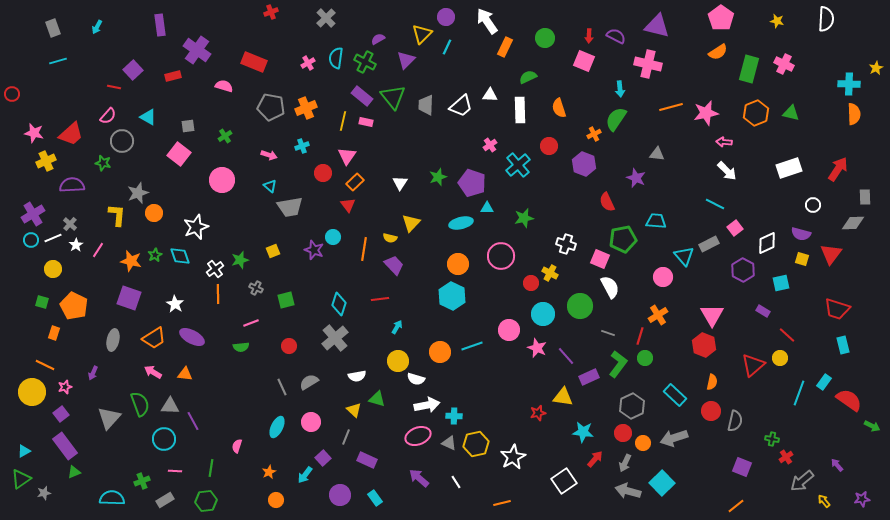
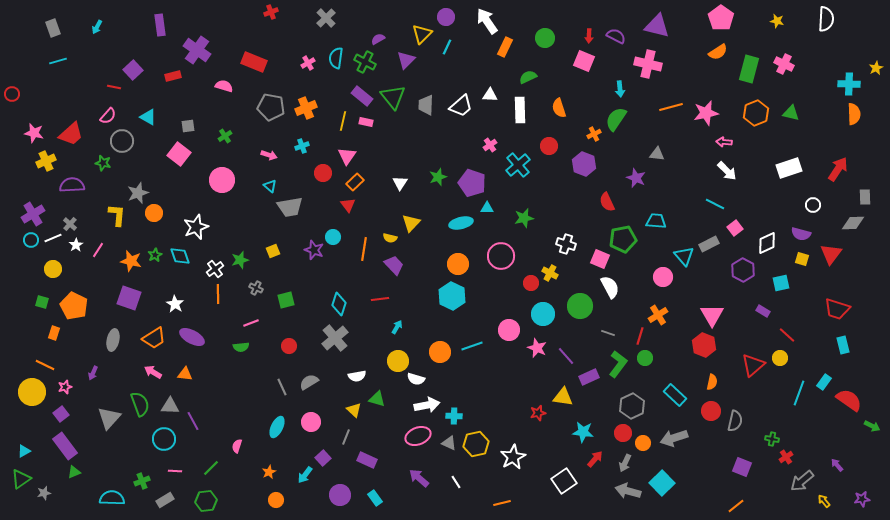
green line at (211, 468): rotated 36 degrees clockwise
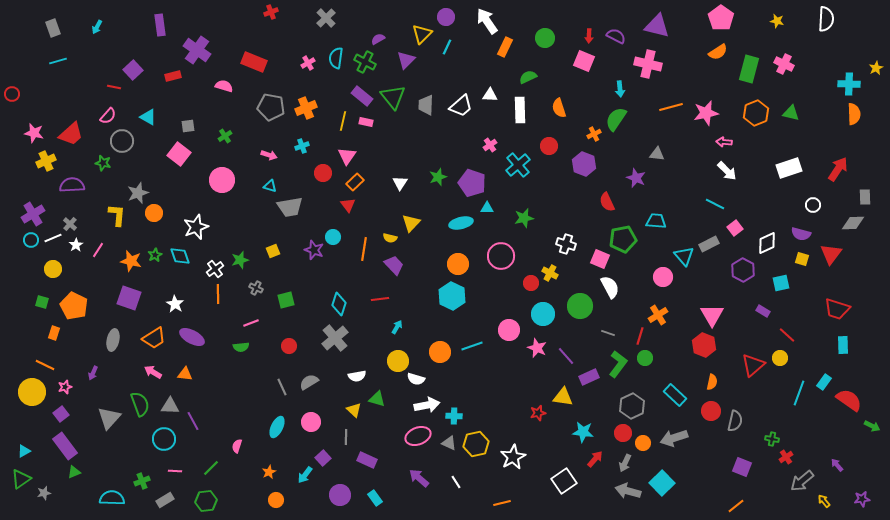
cyan triangle at (270, 186): rotated 24 degrees counterclockwise
cyan rectangle at (843, 345): rotated 12 degrees clockwise
gray line at (346, 437): rotated 21 degrees counterclockwise
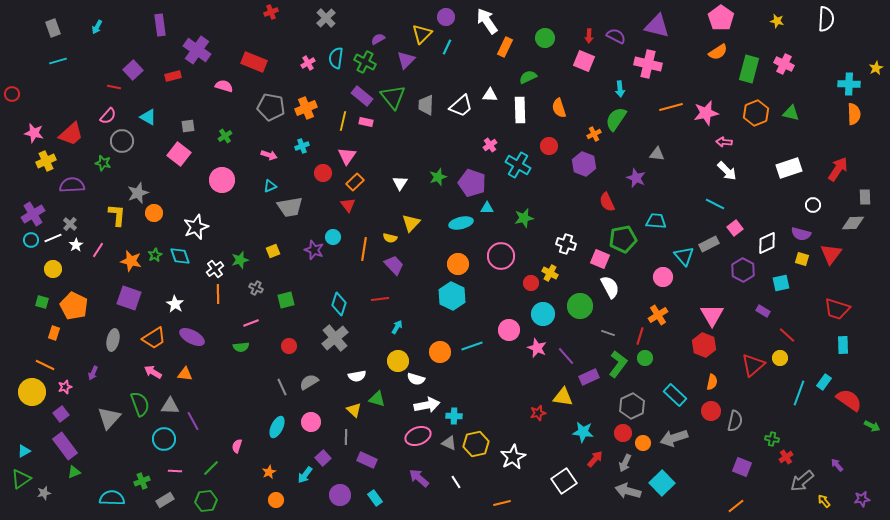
cyan cross at (518, 165): rotated 20 degrees counterclockwise
cyan triangle at (270, 186): rotated 40 degrees counterclockwise
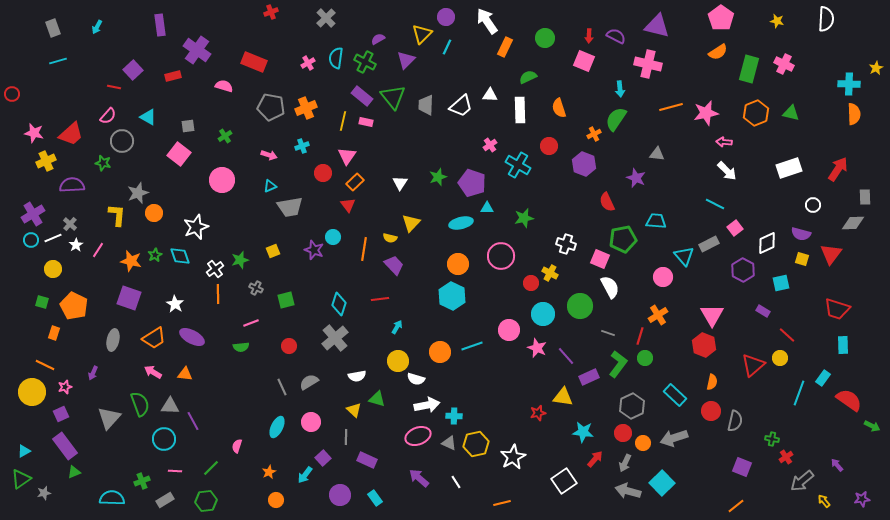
cyan rectangle at (824, 382): moved 1 px left, 4 px up
purple square at (61, 414): rotated 14 degrees clockwise
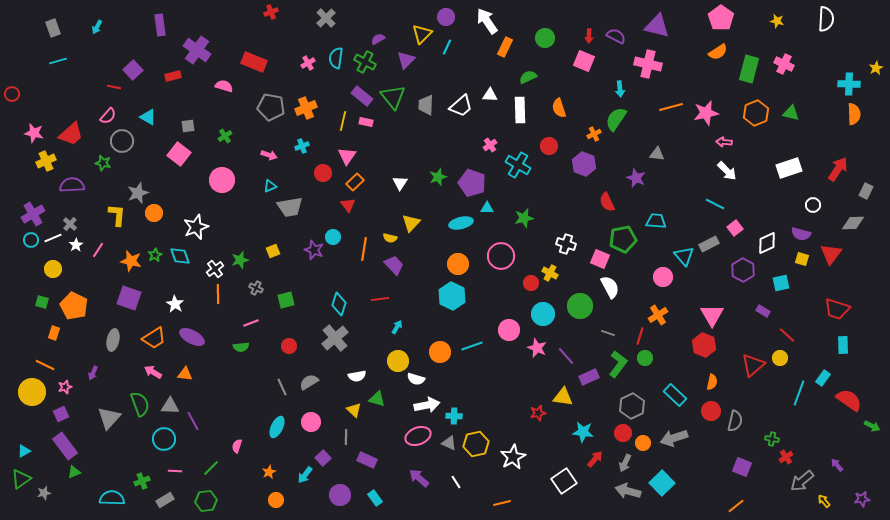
gray rectangle at (865, 197): moved 1 px right, 6 px up; rotated 28 degrees clockwise
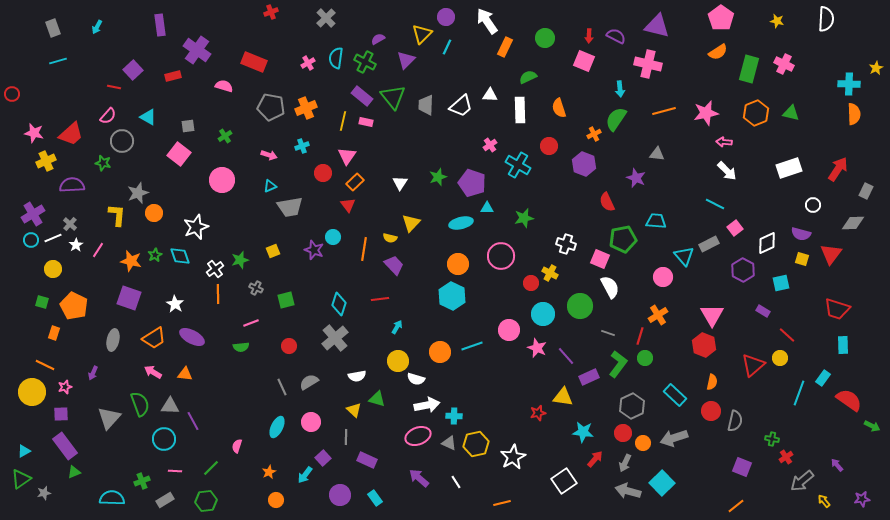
orange line at (671, 107): moved 7 px left, 4 px down
purple square at (61, 414): rotated 21 degrees clockwise
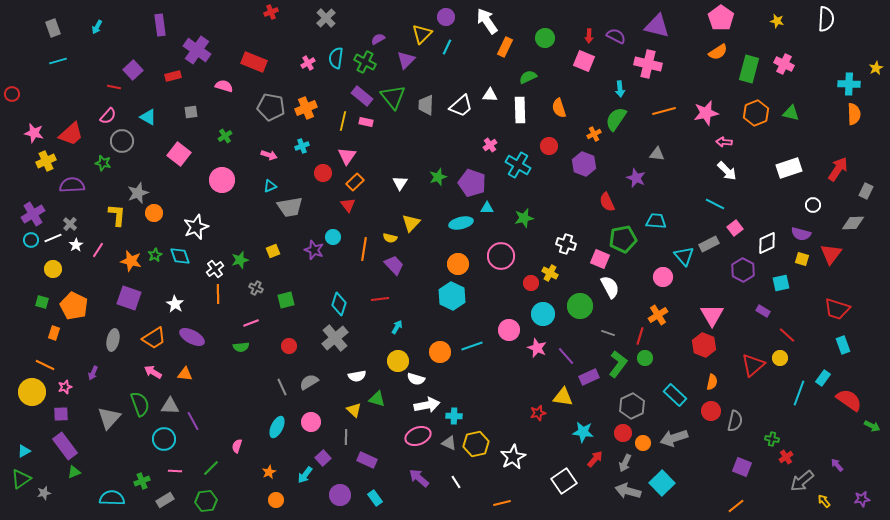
gray square at (188, 126): moved 3 px right, 14 px up
cyan rectangle at (843, 345): rotated 18 degrees counterclockwise
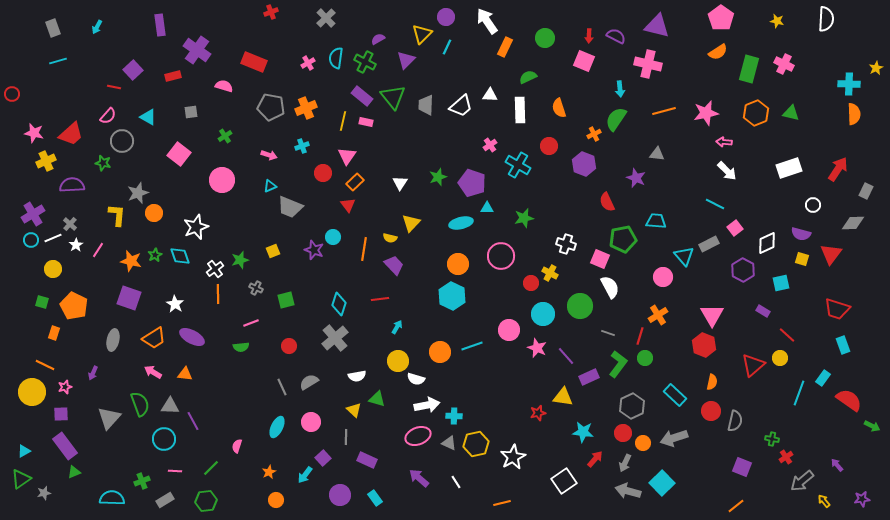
gray trapezoid at (290, 207): rotated 32 degrees clockwise
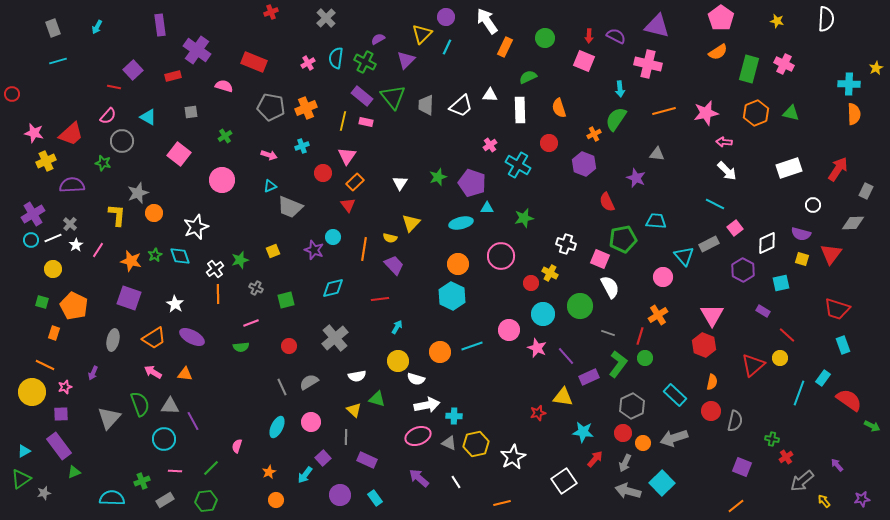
red circle at (549, 146): moved 3 px up
cyan diamond at (339, 304): moved 6 px left, 16 px up; rotated 60 degrees clockwise
purple rectangle at (65, 446): moved 6 px left
